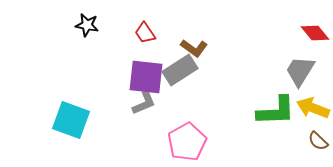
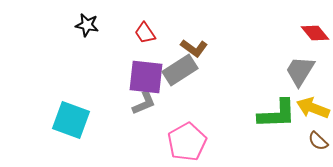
green L-shape: moved 1 px right, 3 px down
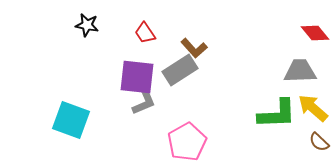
brown L-shape: rotated 12 degrees clockwise
gray trapezoid: rotated 56 degrees clockwise
purple square: moved 9 px left
yellow arrow: rotated 20 degrees clockwise
brown semicircle: moved 1 px right, 1 px down
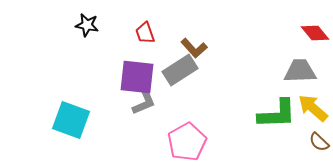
red trapezoid: rotated 15 degrees clockwise
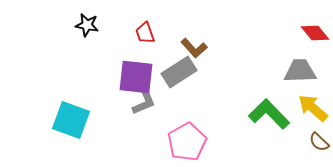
gray rectangle: moved 1 px left, 2 px down
purple square: moved 1 px left
green L-shape: moved 8 px left; rotated 132 degrees counterclockwise
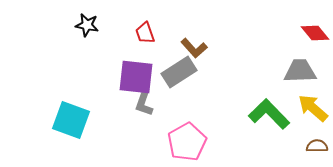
gray L-shape: rotated 132 degrees clockwise
brown semicircle: moved 2 px left, 4 px down; rotated 135 degrees clockwise
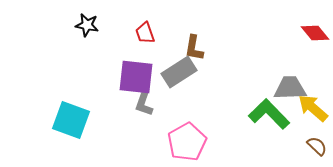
brown L-shape: rotated 52 degrees clockwise
gray trapezoid: moved 10 px left, 17 px down
brown semicircle: rotated 45 degrees clockwise
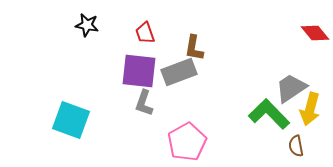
gray rectangle: rotated 12 degrees clockwise
purple square: moved 3 px right, 6 px up
gray trapezoid: moved 1 px right; rotated 32 degrees counterclockwise
yellow arrow: moved 3 px left, 1 px down; rotated 116 degrees counterclockwise
brown semicircle: moved 21 px left; rotated 145 degrees counterclockwise
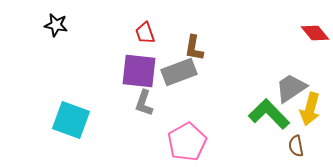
black star: moved 31 px left
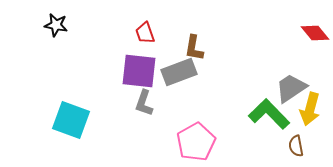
pink pentagon: moved 9 px right
